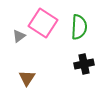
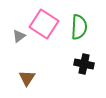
pink square: moved 1 px right, 1 px down
black cross: rotated 24 degrees clockwise
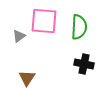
pink square: moved 3 px up; rotated 28 degrees counterclockwise
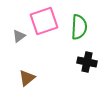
pink square: rotated 24 degrees counterclockwise
black cross: moved 3 px right, 2 px up
brown triangle: rotated 18 degrees clockwise
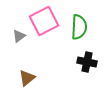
pink square: rotated 8 degrees counterclockwise
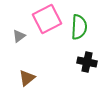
pink square: moved 3 px right, 2 px up
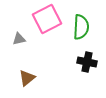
green semicircle: moved 2 px right
gray triangle: moved 3 px down; rotated 24 degrees clockwise
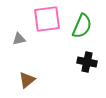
pink square: rotated 20 degrees clockwise
green semicircle: moved 1 px right, 1 px up; rotated 20 degrees clockwise
brown triangle: moved 2 px down
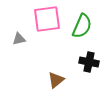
black cross: moved 2 px right
brown triangle: moved 29 px right
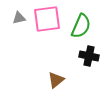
green semicircle: moved 1 px left
gray triangle: moved 21 px up
black cross: moved 6 px up
